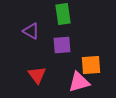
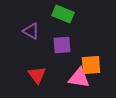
green rectangle: rotated 60 degrees counterclockwise
pink triangle: moved 4 px up; rotated 25 degrees clockwise
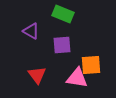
pink triangle: moved 2 px left
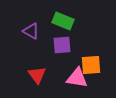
green rectangle: moved 7 px down
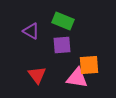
orange square: moved 2 px left
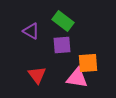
green rectangle: rotated 15 degrees clockwise
orange square: moved 1 px left, 2 px up
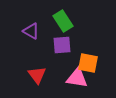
green rectangle: rotated 20 degrees clockwise
orange square: rotated 15 degrees clockwise
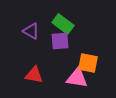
green rectangle: moved 3 px down; rotated 20 degrees counterclockwise
purple square: moved 2 px left, 4 px up
red triangle: moved 3 px left; rotated 42 degrees counterclockwise
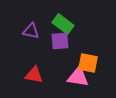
purple triangle: rotated 18 degrees counterclockwise
pink triangle: moved 1 px right, 1 px up
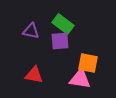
pink triangle: moved 2 px right, 2 px down
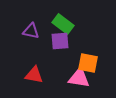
pink triangle: moved 1 px left, 1 px up
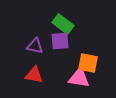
purple triangle: moved 4 px right, 15 px down
